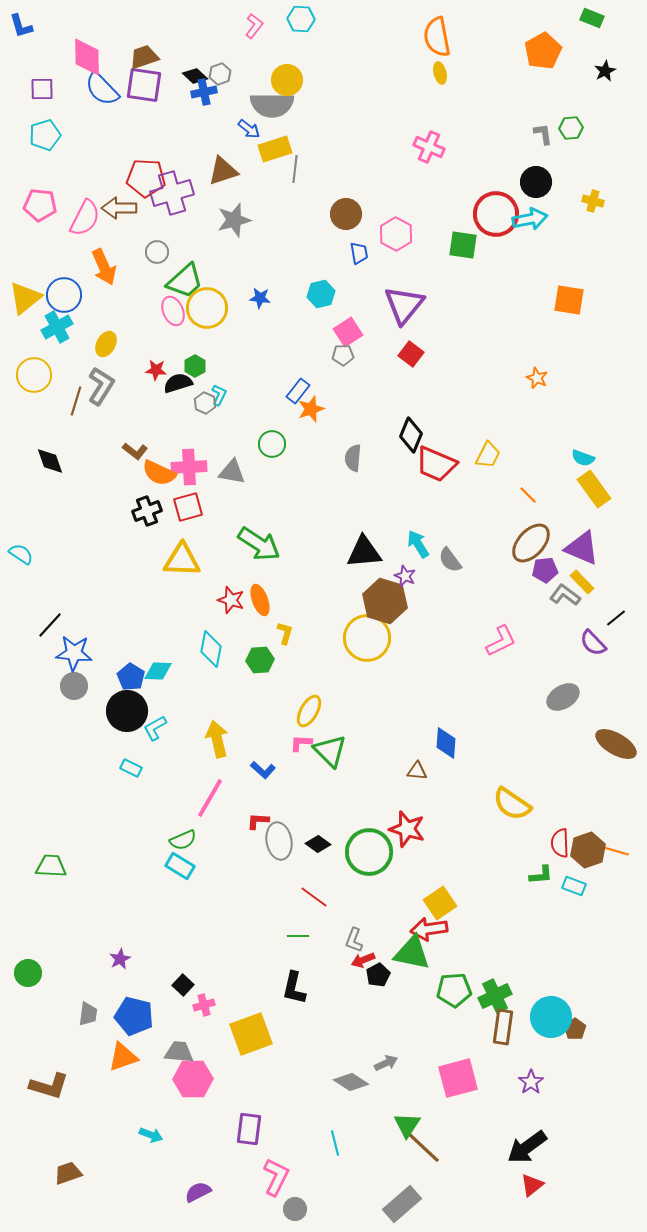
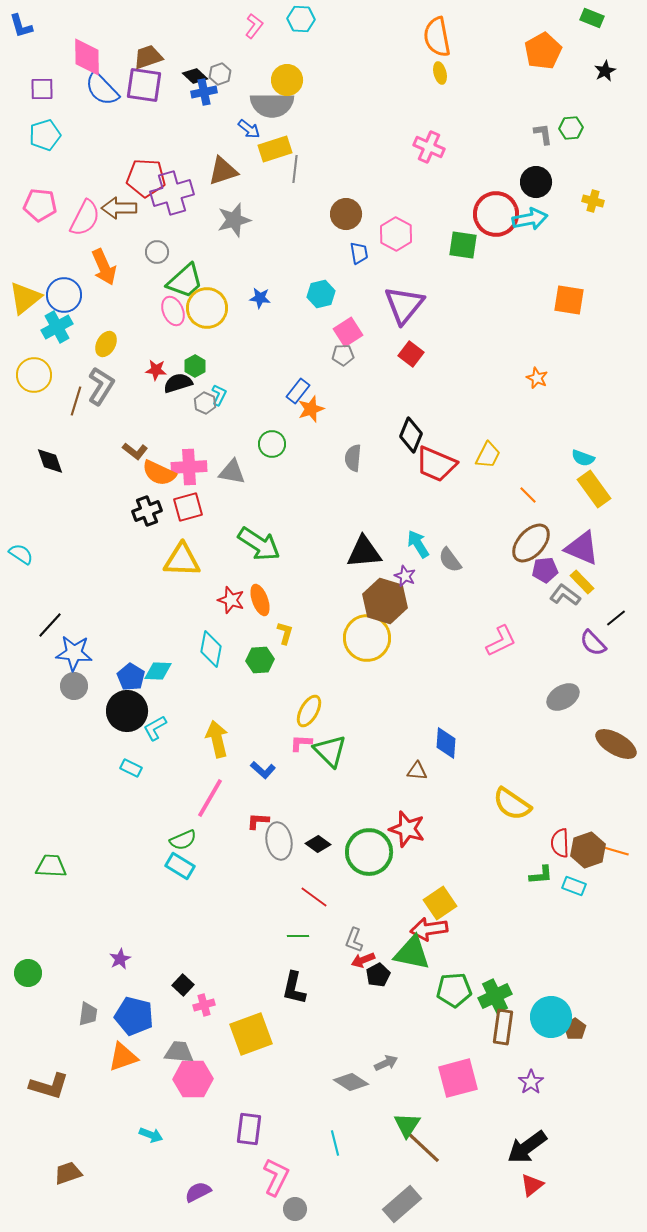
brown trapezoid at (144, 57): moved 4 px right
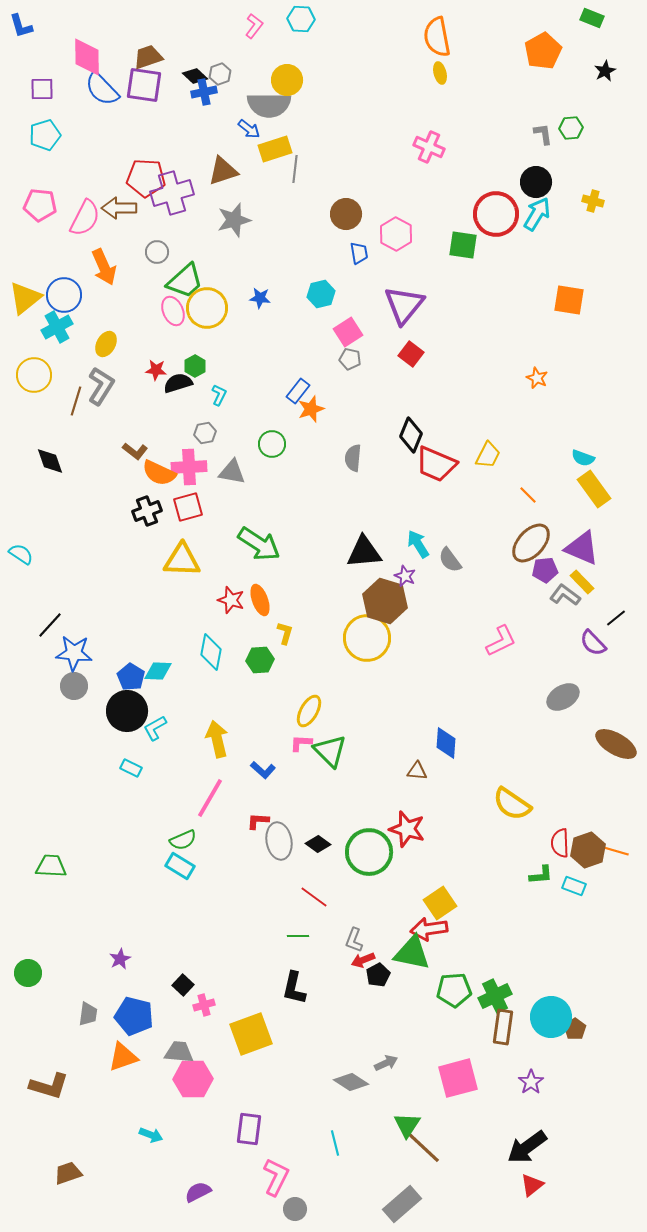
gray semicircle at (272, 105): moved 3 px left
cyan arrow at (530, 219): moved 7 px right, 5 px up; rotated 48 degrees counterclockwise
gray pentagon at (343, 355): moved 7 px right, 4 px down; rotated 15 degrees clockwise
gray hexagon at (205, 403): moved 30 px down; rotated 25 degrees clockwise
cyan diamond at (211, 649): moved 3 px down
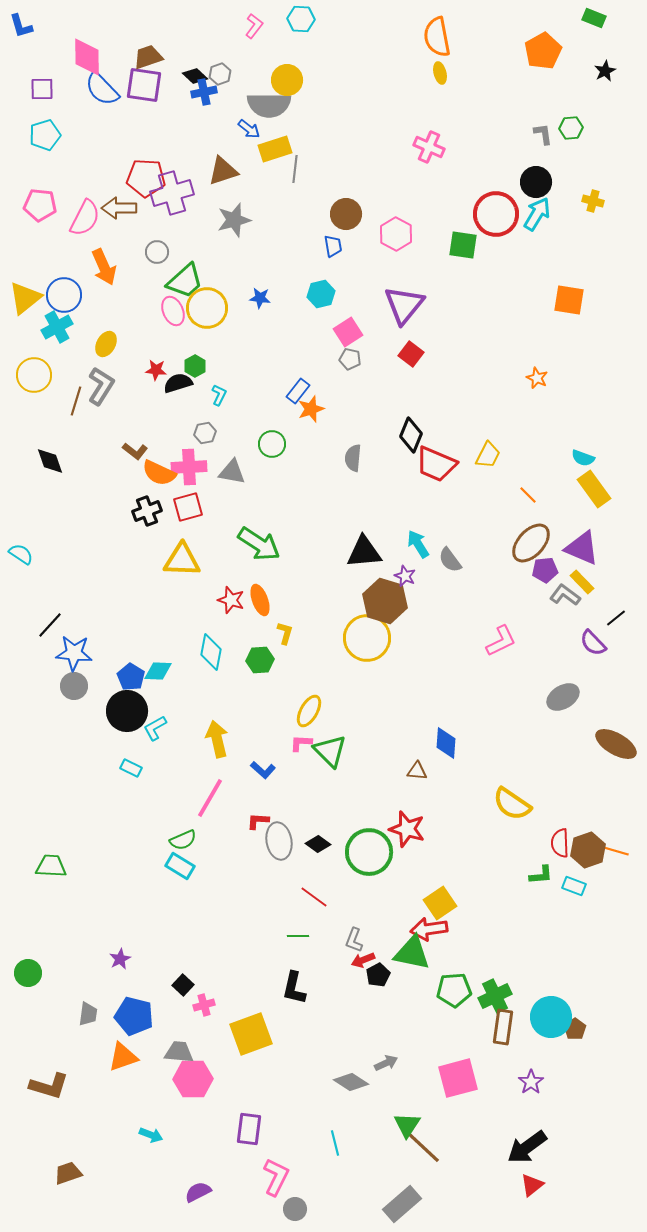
green rectangle at (592, 18): moved 2 px right
blue trapezoid at (359, 253): moved 26 px left, 7 px up
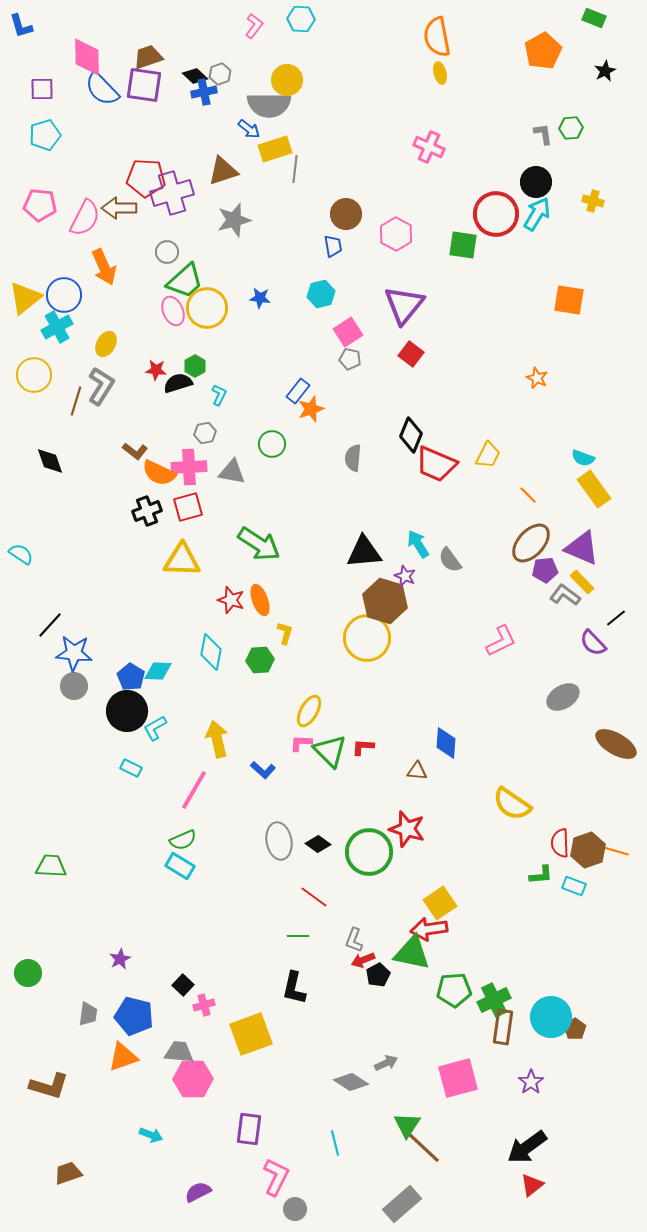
gray circle at (157, 252): moved 10 px right
pink line at (210, 798): moved 16 px left, 8 px up
red L-shape at (258, 821): moved 105 px right, 74 px up
green cross at (495, 996): moved 1 px left, 4 px down
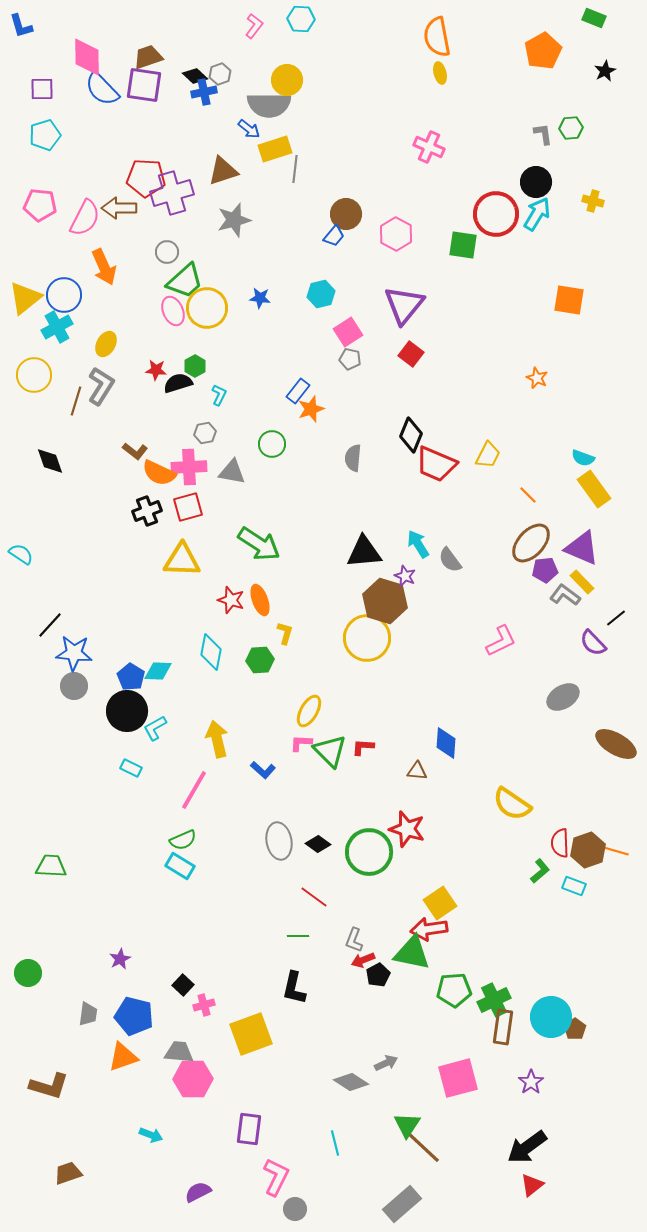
blue trapezoid at (333, 246): moved 1 px right, 10 px up; rotated 50 degrees clockwise
green L-shape at (541, 875): moved 1 px left, 4 px up; rotated 35 degrees counterclockwise
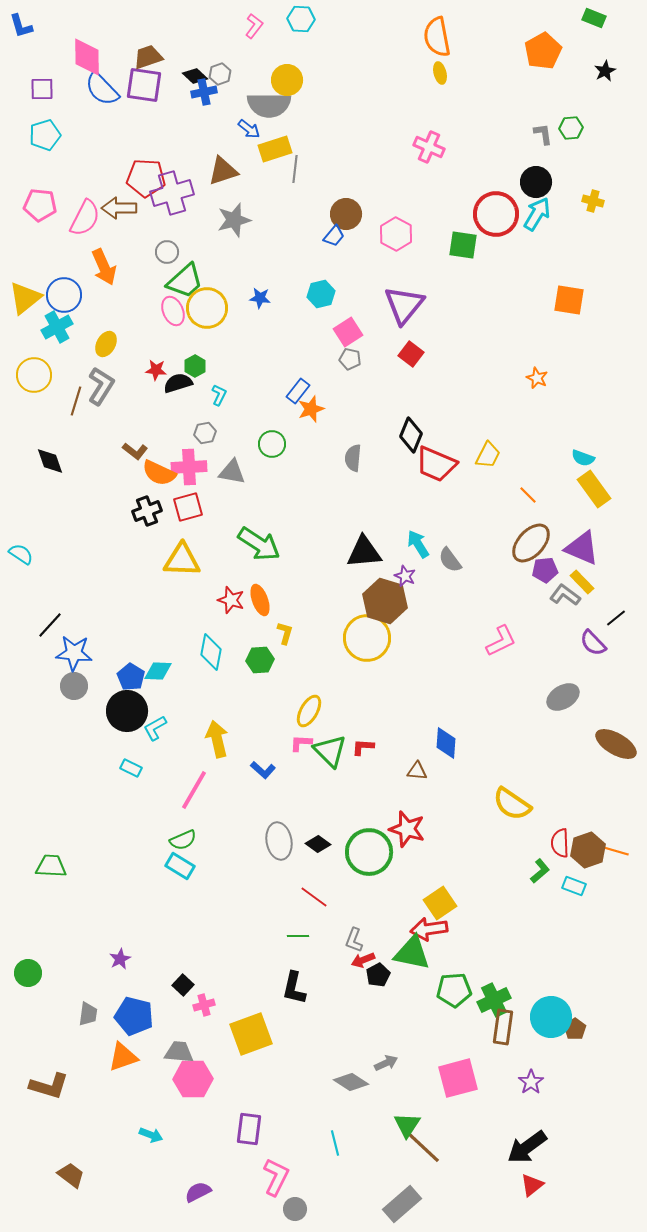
brown trapezoid at (68, 1173): moved 3 px right, 2 px down; rotated 56 degrees clockwise
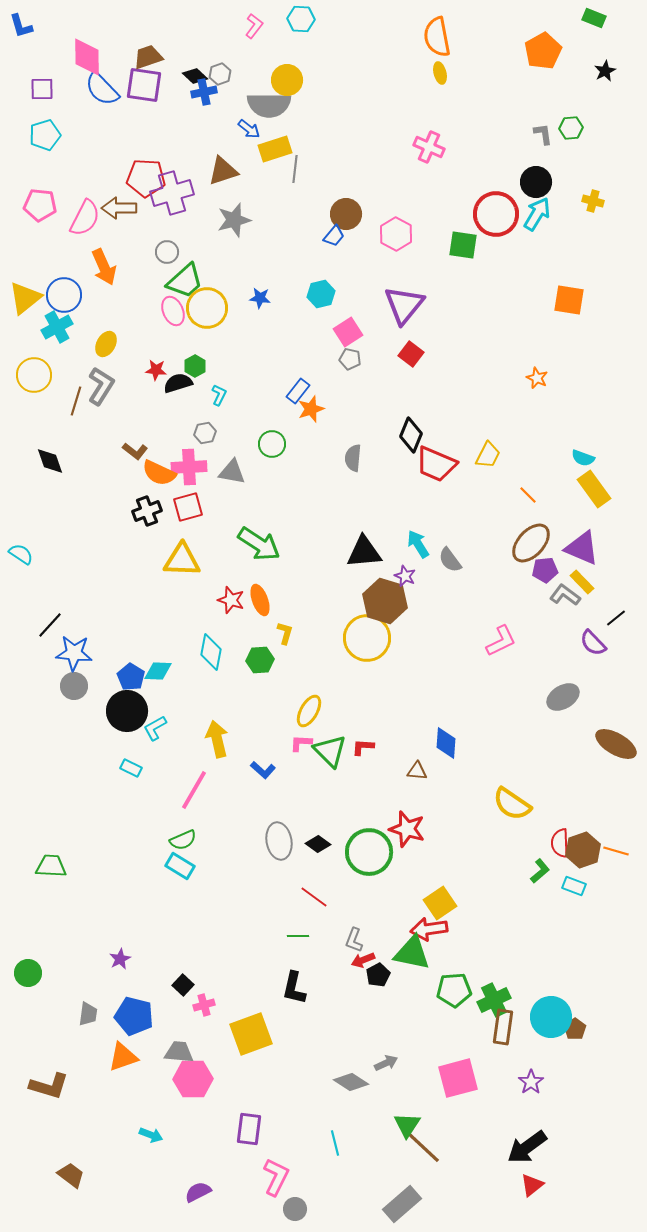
brown hexagon at (588, 850): moved 5 px left
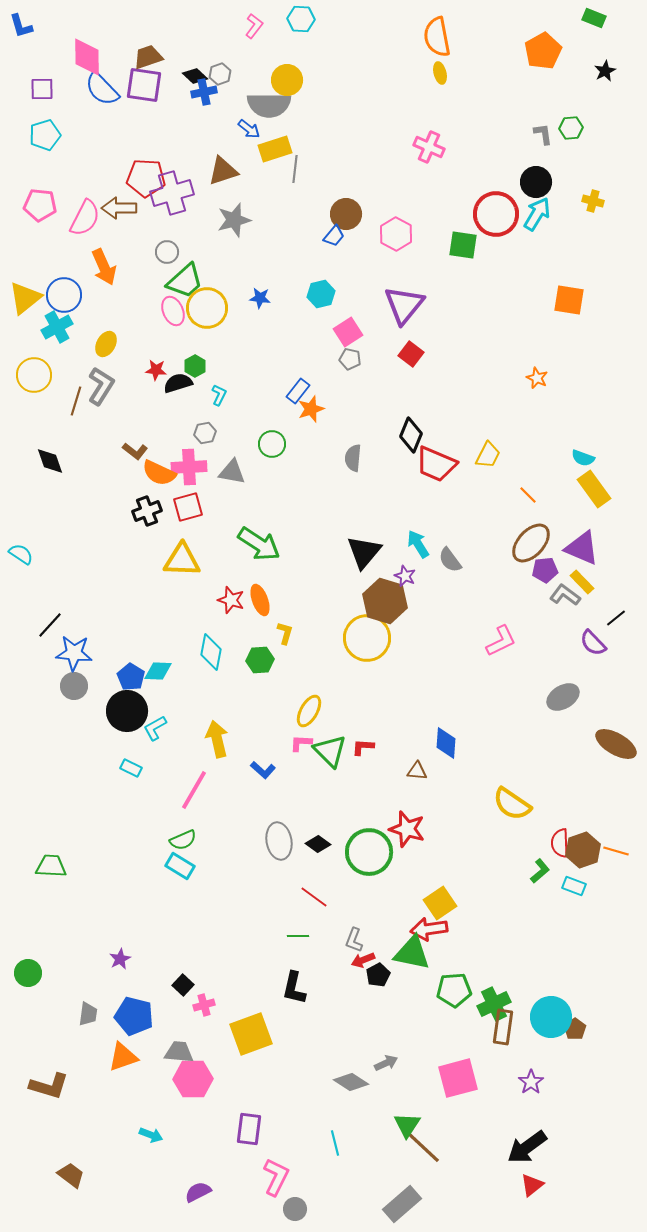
black triangle at (364, 552): rotated 45 degrees counterclockwise
green cross at (494, 1000): moved 4 px down
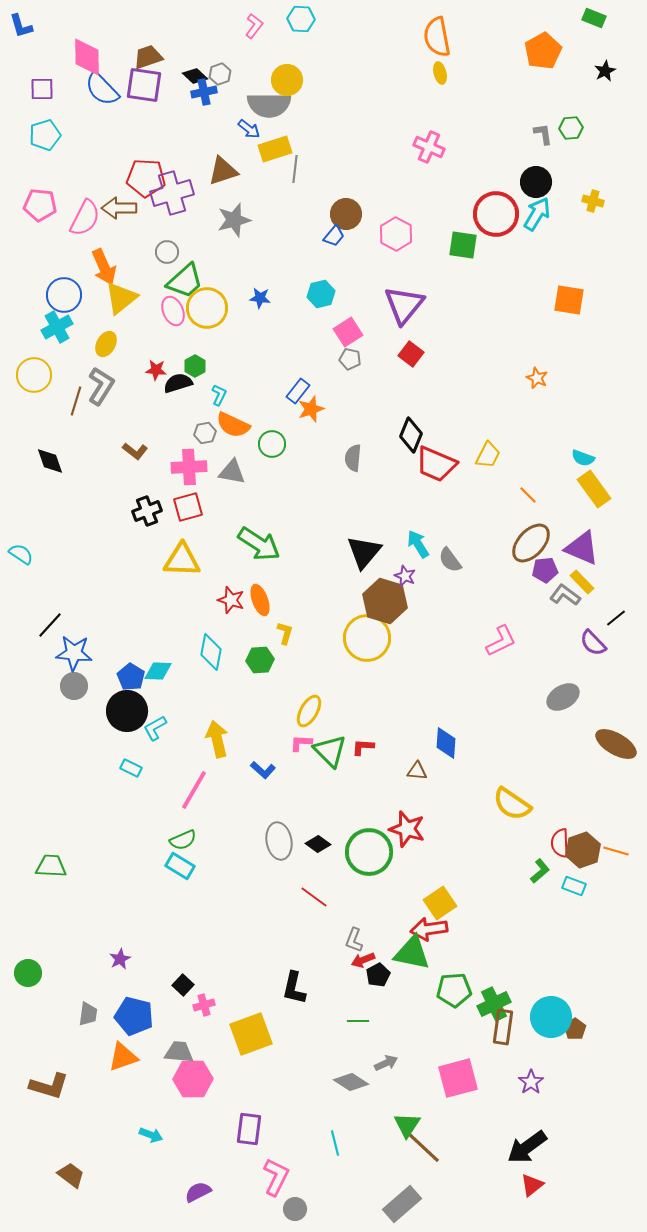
yellow triangle at (25, 298): moved 96 px right
orange semicircle at (159, 473): moved 74 px right, 48 px up
green line at (298, 936): moved 60 px right, 85 px down
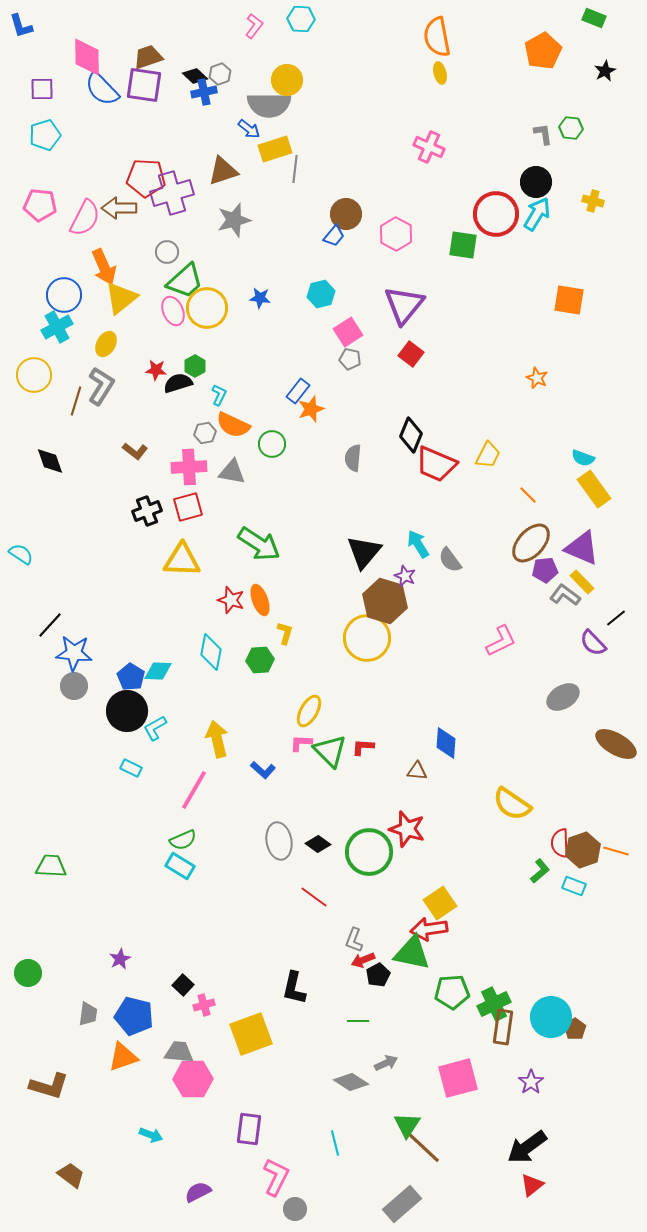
green hexagon at (571, 128): rotated 10 degrees clockwise
green pentagon at (454, 990): moved 2 px left, 2 px down
